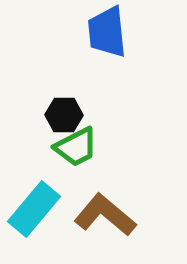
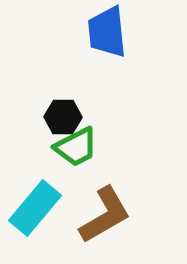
black hexagon: moved 1 px left, 2 px down
cyan rectangle: moved 1 px right, 1 px up
brown L-shape: rotated 110 degrees clockwise
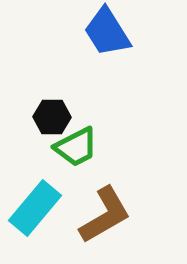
blue trapezoid: rotated 26 degrees counterclockwise
black hexagon: moved 11 px left
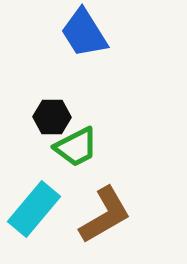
blue trapezoid: moved 23 px left, 1 px down
cyan rectangle: moved 1 px left, 1 px down
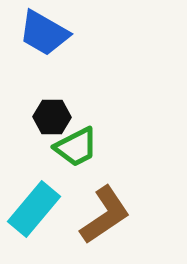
blue trapezoid: moved 40 px left; rotated 28 degrees counterclockwise
brown L-shape: rotated 4 degrees counterclockwise
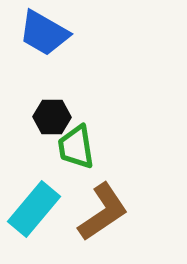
green trapezoid: rotated 108 degrees clockwise
brown L-shape: moved 2 px left, 3 px up
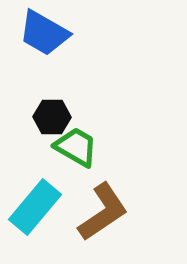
green trapezoid: rotated 129 degrees clockwise
cyan rectangle: moved 1 px right, 2 px up
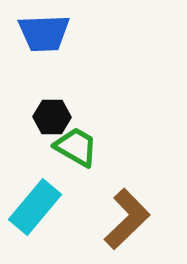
blue trapezoid: rotated 32 degrees counterclockwise
brown L-shape: moved 24 px right, 7 px down; rotated 10 degrees counterclockwise
